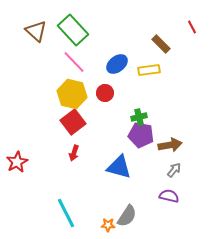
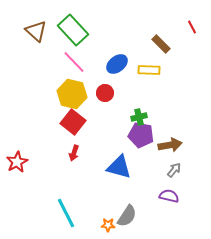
yellow rectangle: rotated 10 degrees clockwise
red square: rotated 15 degrees counterclockwise
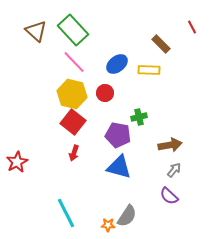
purple pentagon: moved 23 px left
purple semicircle: rotated 150 degrees counterclockwise
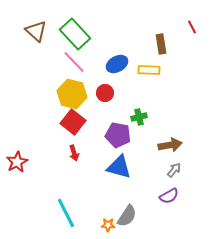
green rectangle: moved 2 px right, 4 px down
brown rectangle: rotated 36 degrees clockwise
blue ellipse: rotated 10 degrees clockwise
red arrow: rotated 35 degrees counterclockwise
purple semicircle: rotated 72 degrees counterclockwise
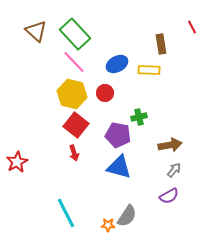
red square: moved 3 px right, 3 px down
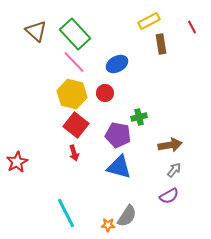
yellow rectangle: moved 49 px up; rotated 30 degrees counterclockwise
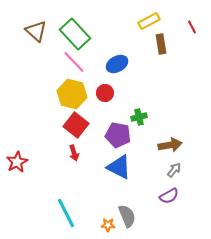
blue triangle: rotated 12 degrees clockwise
gray semicircle: rotated 55 degrees counterclockwise
